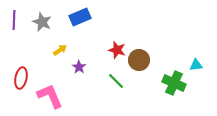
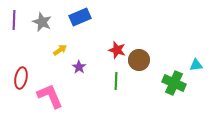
green line: rotated 48 degrees clockwise
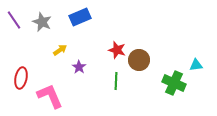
purple line: rotated 36 degrees counterclockwise
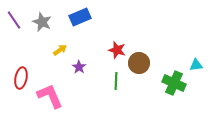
brown circle: moved 3 px down
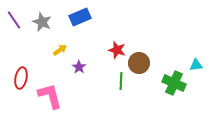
green line: moved 5 px right
pink L-shape: rotated 8 degrees clockwise
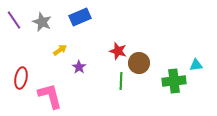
red star: moved 1 px right, 1 px down
green cross: moved 2 px up; rotated 30 degrees counterclockwise
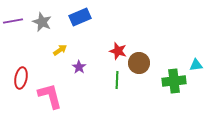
purple line: moved 1 px left, 1 px down; rotated 66 degrees counterclockwise
green line: moved 4 px left, 1 px up
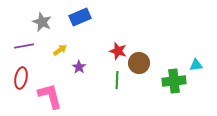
purple line: moved 11 px right, 25 px down
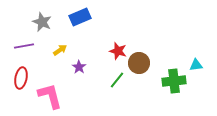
green line: rotated 36 degrees clockwise
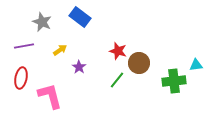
blue rectangle: rotated 60 degrees clockwise
